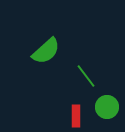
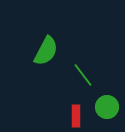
green semicircle: rotated 20 degrees counterclockwise
green line: moved 3 px left, 1 px up
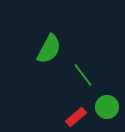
green semicircle: moved 3 px right, 2 px up
red rectangle: moved 1 px down; rotated 50 degrees clockwise
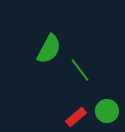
green line: moved 3 px left, 5 px up
green circle: moved 4 px down
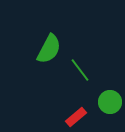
green circle: moved 3 px right, 9 px up
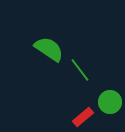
green semicircle: rotated 84 degrees counterclockwise
red rectangle: moved 7 px right
